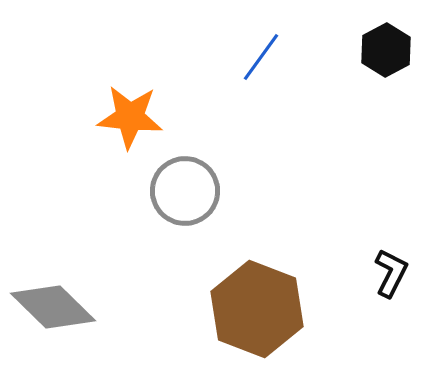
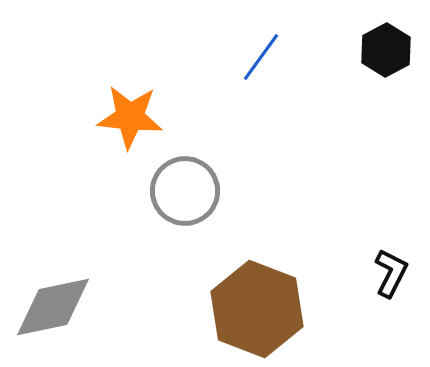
gray diamond: rotated 56 degrees counterclockwise
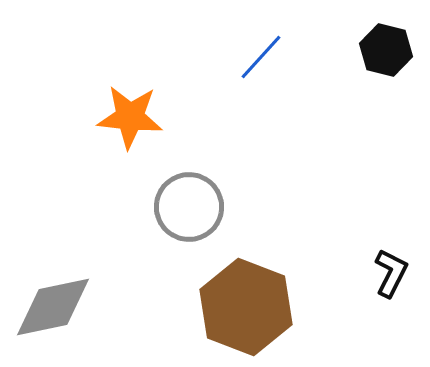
black hexagon: rotated 18 degrees counterclockwise
blue line: rotated 6 degrees clockwise
gray circle: moved 4 px right, 16 px down
brown hexagon: moved 11 px left, 2 px up
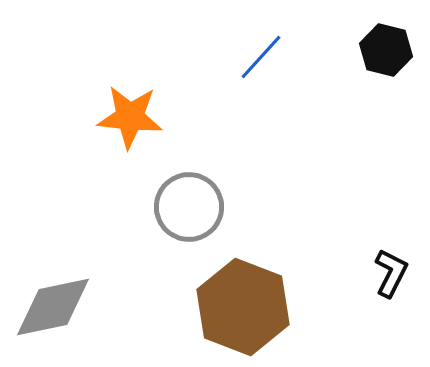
brown hexagon: moved 3 px left
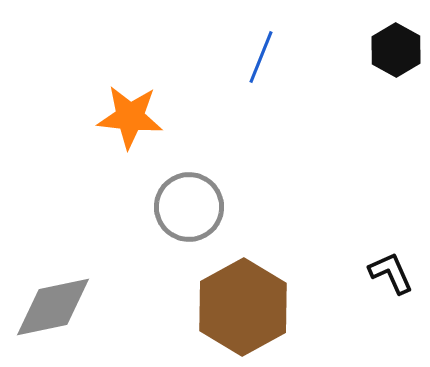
black hexagon: moved 10 px right; rotated 15 degrees clockwise
blue line: rotated 20 degrees counterclockwise
black L-shape: rotated 51 degrees counterclockwise
brown hexagon: rotated 10 degrees clockwise
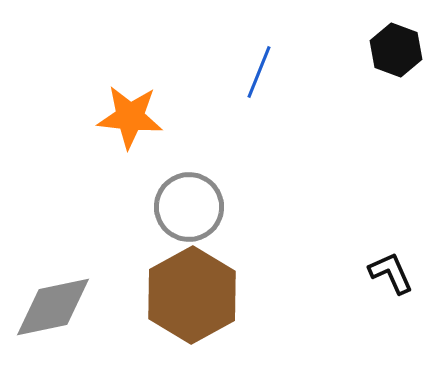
black hexagon: rotated 9 degrees counterclockwise
blue line: moved 2 px left, 15 px down
brown hexagon: moved 51 px left, 12 px up
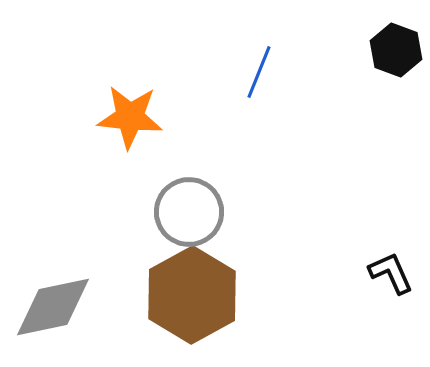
gray circle: moved 5 px down
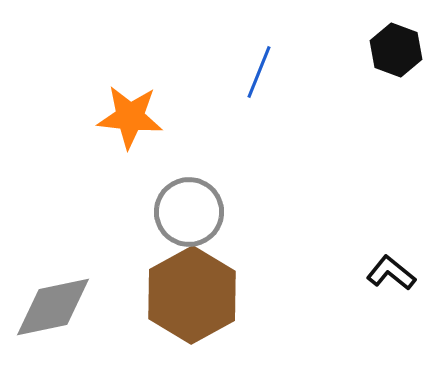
black L-shape: rotated 27 degrees counterclockwise
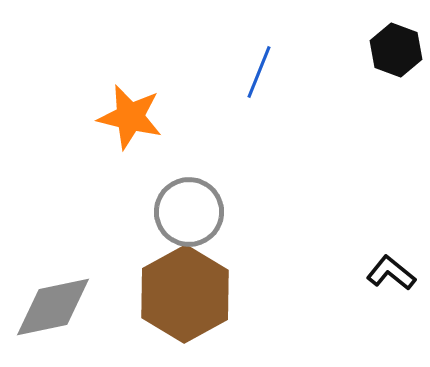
orange star: rotated 8 degrees clockwise
brown hexagon: moved 7 px left, 1 px up
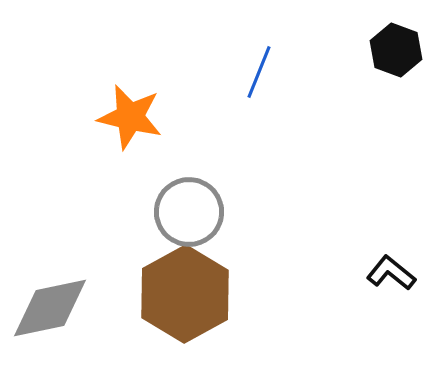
gray diamond: moved 3 px left, 1 px down
